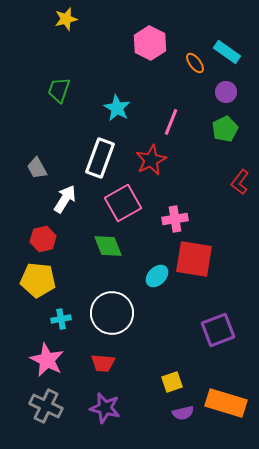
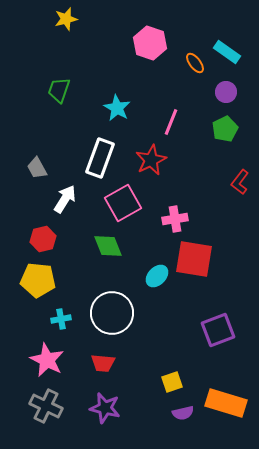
pink hexagon: rotated 8 degrees counterclockwise
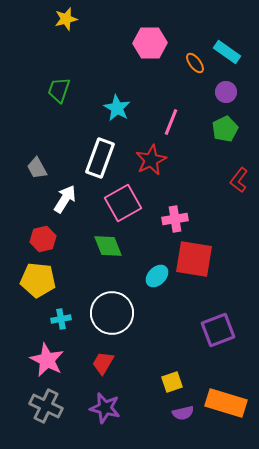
pink hexagon: rotated 20 degrees counterclockwise
red L-shape: moved 1 px left, 2 px up
red trapezoid: rotated 115 degrees clockwise
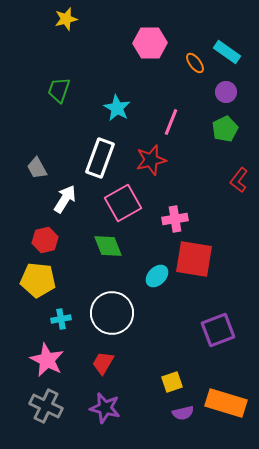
red star: rotated 12 degrees clockwise
red hexagon: moved 2 px right, 1 px down
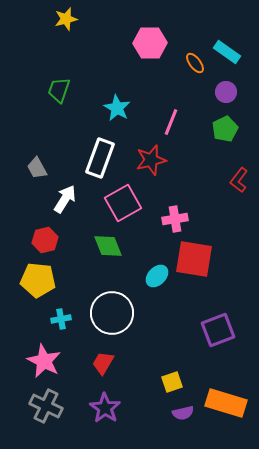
pink star: moved 3 px left, 1 px down
purple star: rotated 20 degrees clockwise
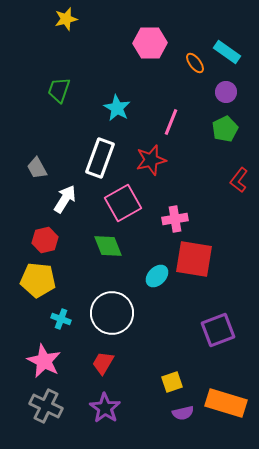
cyan cross: rotated 30 degrees clockwise
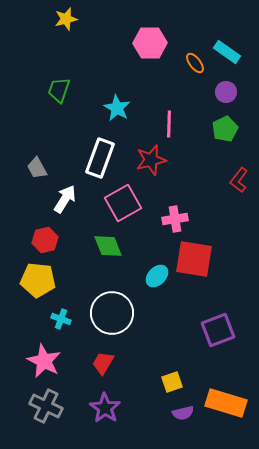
pink line: moved 2 px left, 2 px down; rotated 20 degrees counterclockwise
